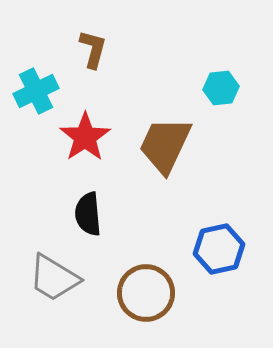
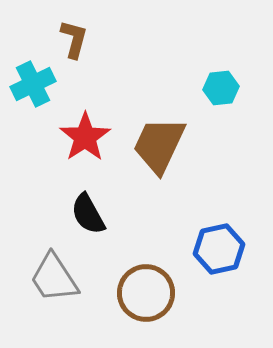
brown L-shape: moved 19 px left, 10 px up
cyan cross: moved 3 px left, 7 px up
brown trapezoid: moved 6 px left
black semicircle: rotated 24 degrees counterclockwise
gray trapezoid: rotated 26 degrees clockwise
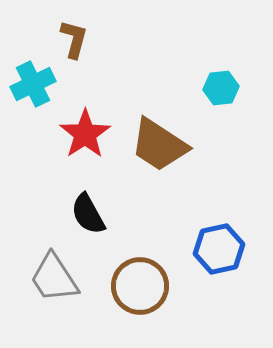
red star: moved 3 px up
brown trapezoid: rotated 82 degrees counterclockwise
brown circle: moved 6 px left, 7 px up
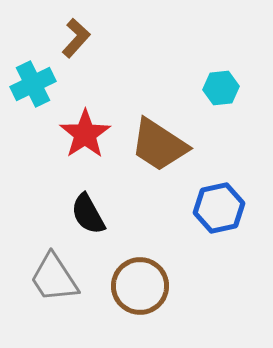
brown L-shape: moved 2 px right, 1 px up; rotated 27 degrees clockwise
blue hexagon: moved 41 px up
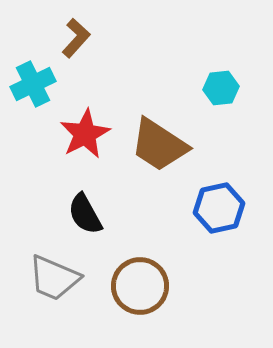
red star: rotated 6 degrees clockwise
black semicircle: moved 3 px left
gray trapezoid: rotated 34 degrees counterclockwise
